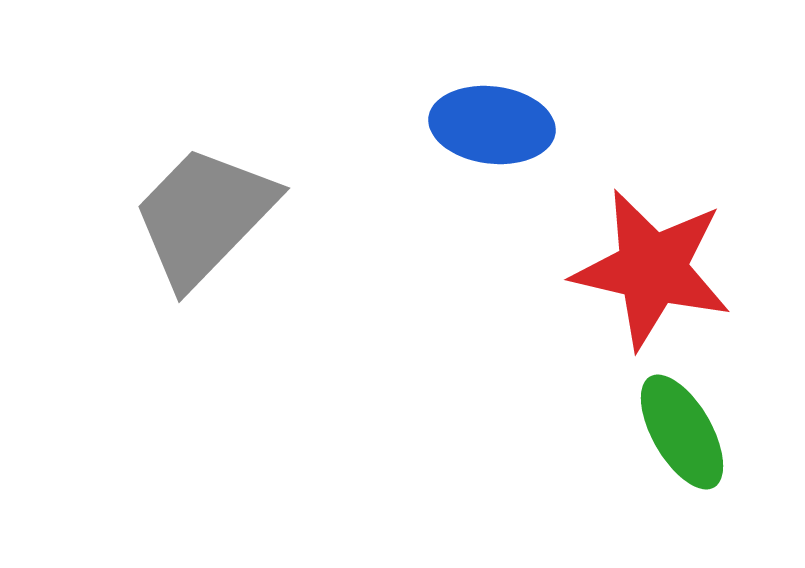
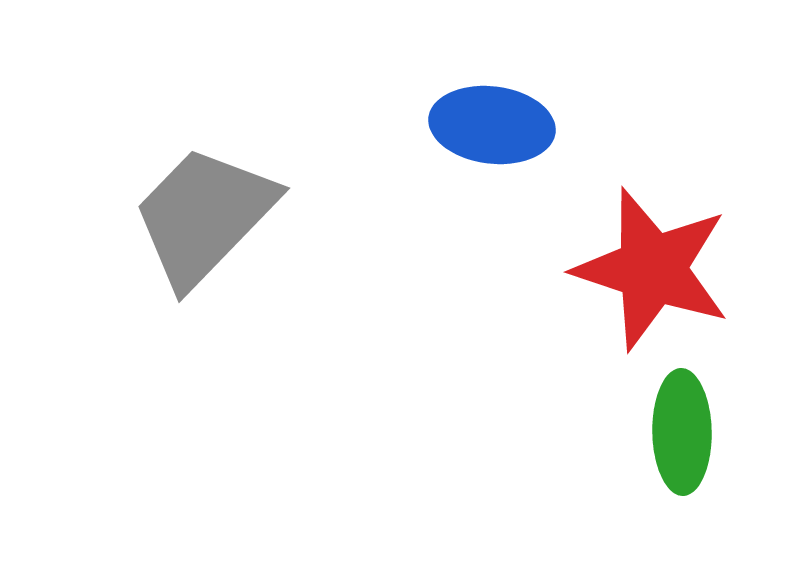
red star: rotated 5 degrees clockwise
green ellipse: rotated 29 degrees clockwise
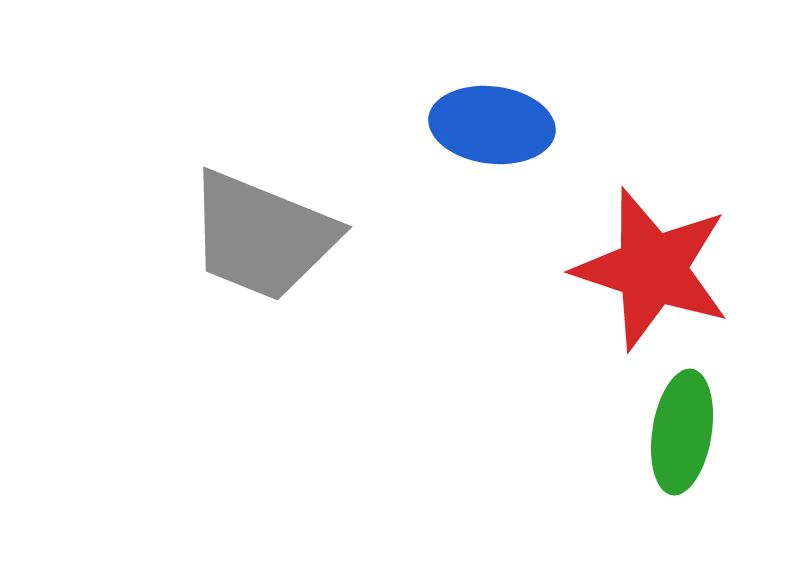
gray trapezoid: moved 58 px right, 20 px down; rotated 112 degrees counterclockwise
green ellipse: rotated 10 degrees clockwise
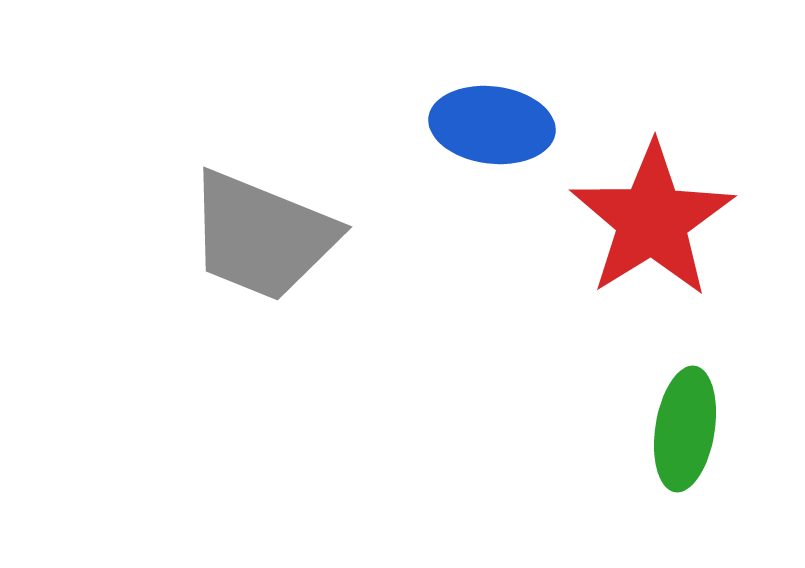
red star: moved 49 px up; rotated 22 degrees clockwise
green ellipse: moved 3 px right, 3 px up
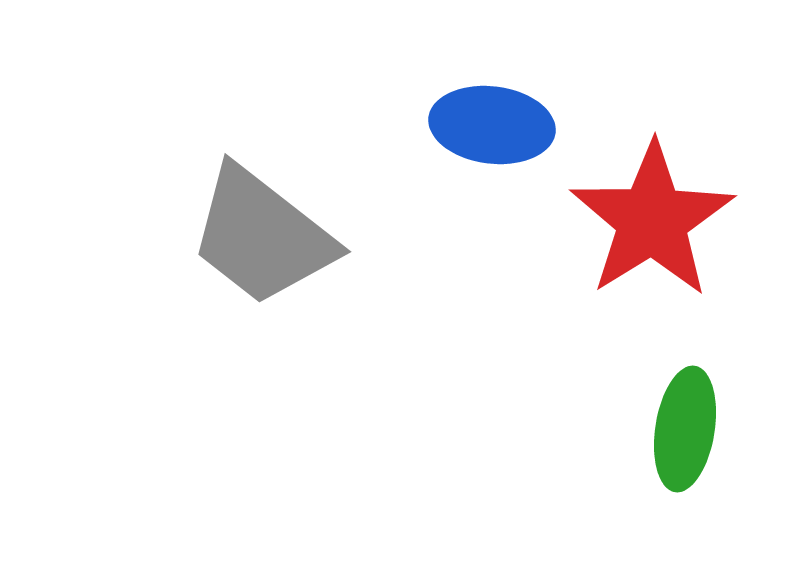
gray trapezoid: rotated 16 degrees clockwise
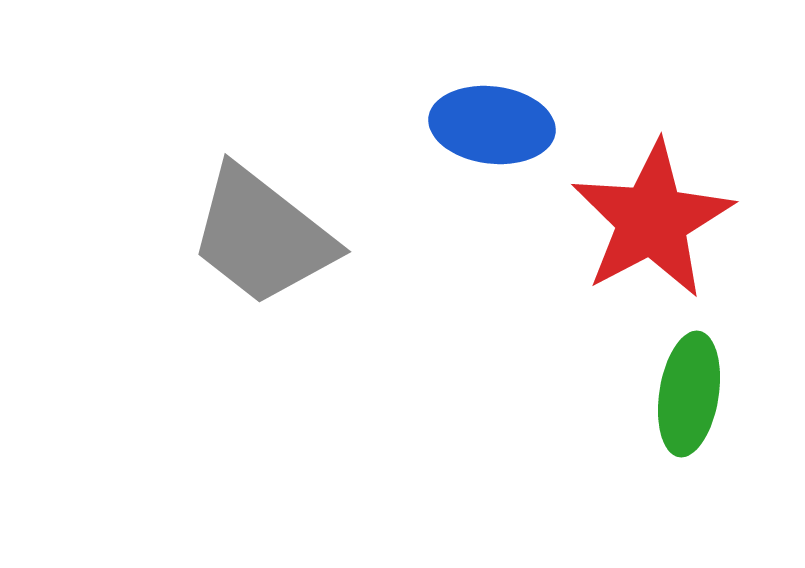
red star: rotated 4 degrees clockwise
green ellipse: moved 4 px right, 35 px up
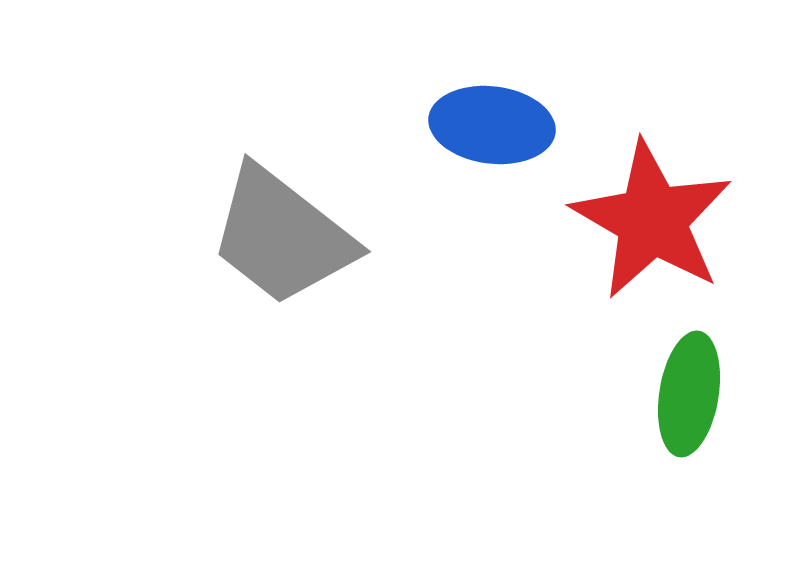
red star: rotated 14 degrees counterclockwise
gray trapezoid: moved 20 px right
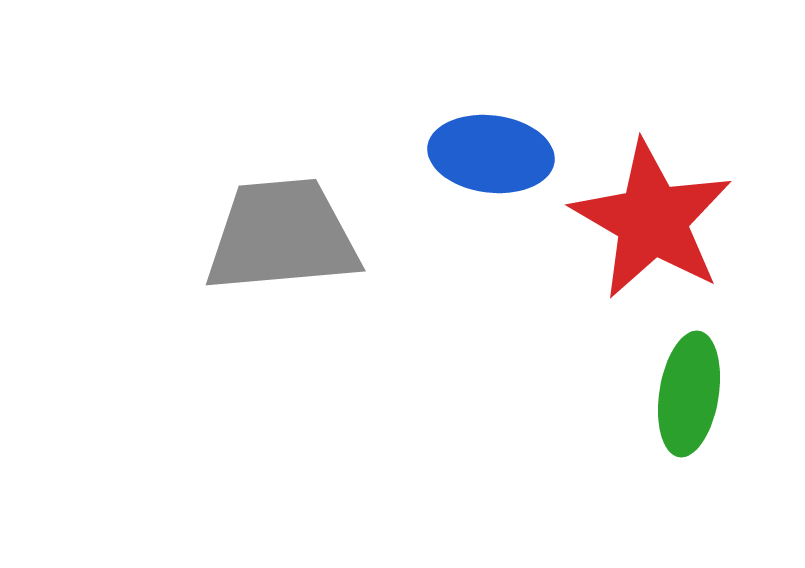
blue ellipse: moved 1 px left, 29 px down
gray trapezoid: rotated 137 degrees clockwise
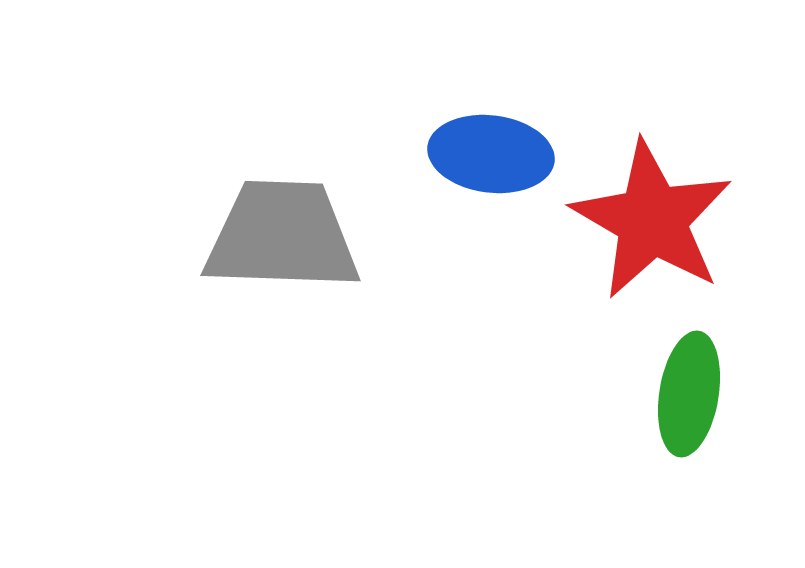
gray trapezoid: rotated 7 degrees clockwise
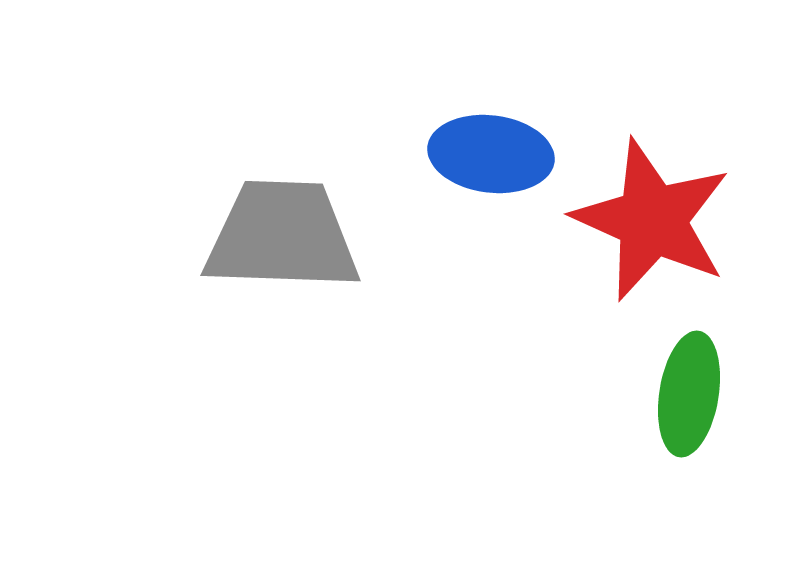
red star: rotated 6 degrees counterclockwise
